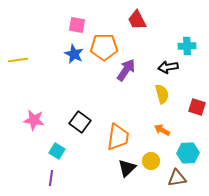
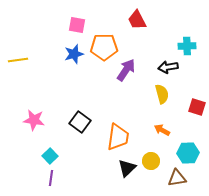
blue star: rotated 30 degrees clockwise
cyan square: moved 7 px left, 5 px down; rotated 14 degrees clockwise
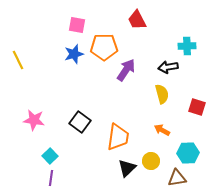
yellow line: rotated 72 degrees clockwise
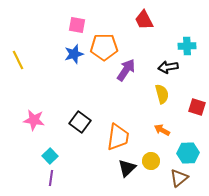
red trapezoid: moved 7 px right
brown triangle: moved 2 px right; rotated 30 degrees counterclockwise
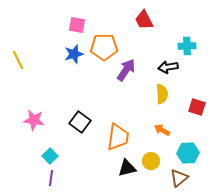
yellow semicircle: rotated 12 degrees clockwise
black triangle: rotated 30 degrees clockwise
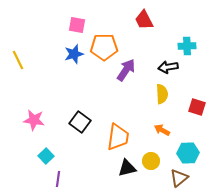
cyan square: moved 4 px left
purple line: moved 7 px right, 1 px down
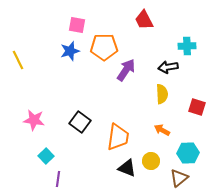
blue star: moved 4 px left, 3 px up
black triangle: rotated 36 degrees clockwise
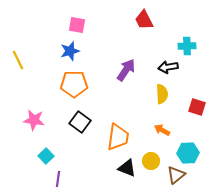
orange pentagon: moved 30 px left, 37 px down
brown triangle: moved 3 px left, 3 px up
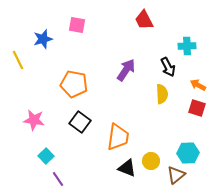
blue star: moved 27 px left, 12 px up
black arrow: rotated 108 degrees counterclockwise
orange pentagon: rotated 12 degrees clockwise
red square: moved 1 px down
orange arrow: moved 36 px right, 45 px up
purple line: rotated 42 degrees counterclockwise
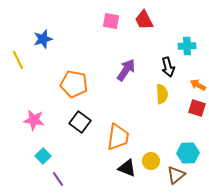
pink square: moved 34 px right, 4 px up
black arrow: rotated 12 degrees clockwise
cyan square: moved 3 px left
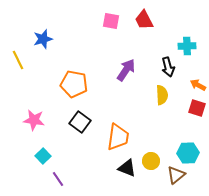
yellow semicircle: moved 1 px down
